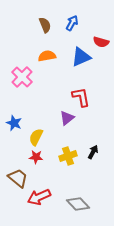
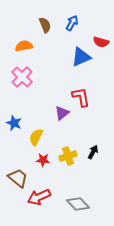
orange semicircle: moved 23 px left, 10 px up
purple triangle: moved 5 px left, 5 px up
red star: moved 7 px right, 3 px down
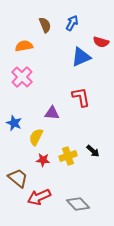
purple triangle: moved 10 px left; rotated 42 degrees clockwise
black arrow: moved 1 px up; rotated 104 degrees clockwise
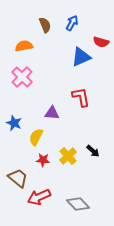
yellow cross: rotated 24 degrees counterclockwise
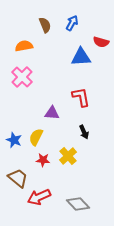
blue triangle: rotated 20 degrees clockwise
blue star: moved 17 px down
black arrow: moved 9 px left, 19 px up; rotated 24 degrees clockwise
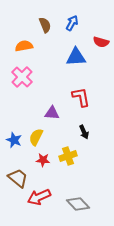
blue triangle: moved 5 px left
yellow cross: rotated 24 degrees clockwise
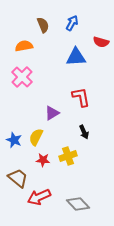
brown semicircle: moved 2 px left
purple triangle: rotated 35 degrees counterclockwise
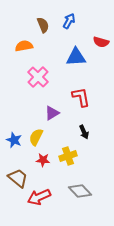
blue arrow: moved 3 px left, 2 px up
pink cross: moved 16 px right
gray diamond: moved 2 px right, 13 px up
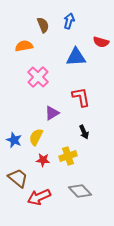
blue arrow: rotated 14 degrees counterclockwise
